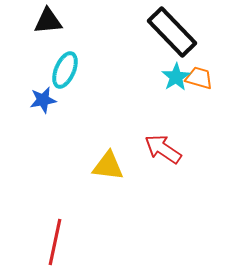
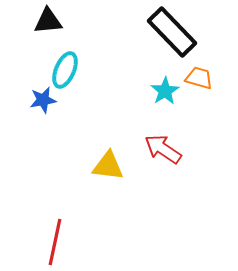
cyan star: moved 11 px left, 14 px down
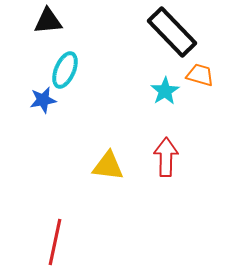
orange trapezoid: moved 1 px right, 3 px up
red arrow: moved 3 px right, 8 px down; rotated 57 degrees clockwise
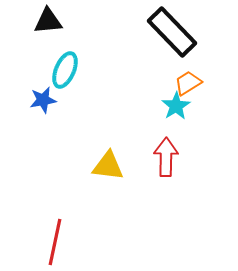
orange trapezoid: moved 12 px left, 8 px down; rotated 48 degrees counterclockwise
cyan star: moved 11 px right, 15 px down
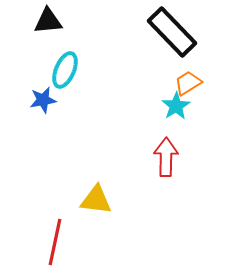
yellow triangle: moved 12 px left, 34 px down
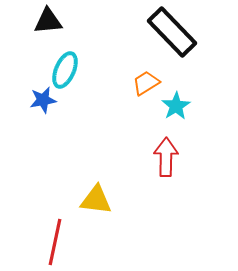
orange trapezoid: moved 42 px left
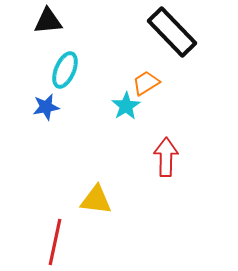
blue star: moved 3 px right, 7 px down
cyan star: moved 50 px left
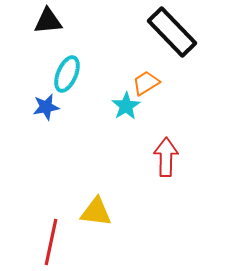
cyan ellipse: moved 2 px right, 4 px down
yellow triangle: moved 12 px down
red line: moved 4 px left
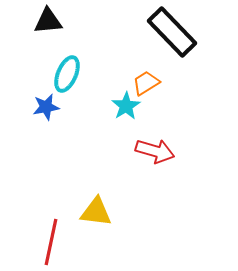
red arrow: moved 11 px left, 6 px up; rotated 105 degrees clockwise
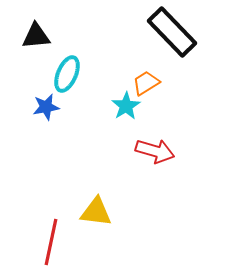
black triangle: moved 12 px left, 15 px down
